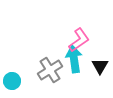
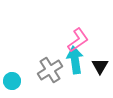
pink L-shape: moved 1 px left
cyan arrow: moved 1 px right, 1 px down
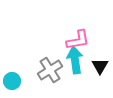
pink L-shape: rotated 25 degrees clockwise
